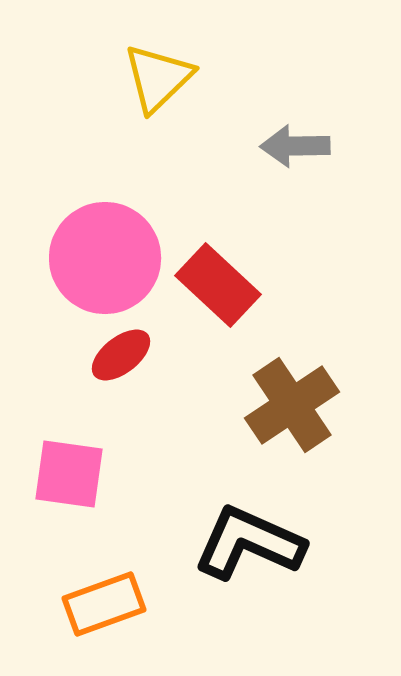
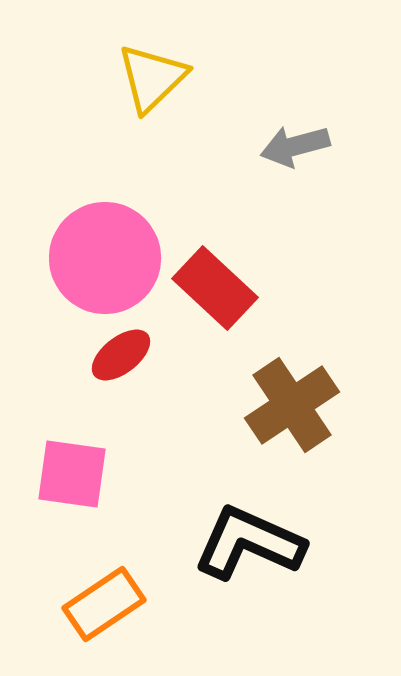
yellow triangle: moved 6 px left
gray arrow: rotated 14 degrees counterclockwise
red rectangle: moved 3 px left, 3 px down
pink square: moved 3 px right
orange rectangle: rotated 14 degrees counterclockwise
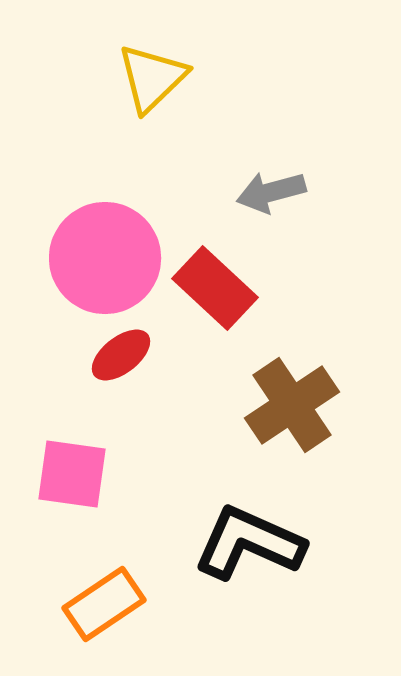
gray arrow: moved 24 px left, 46 px down
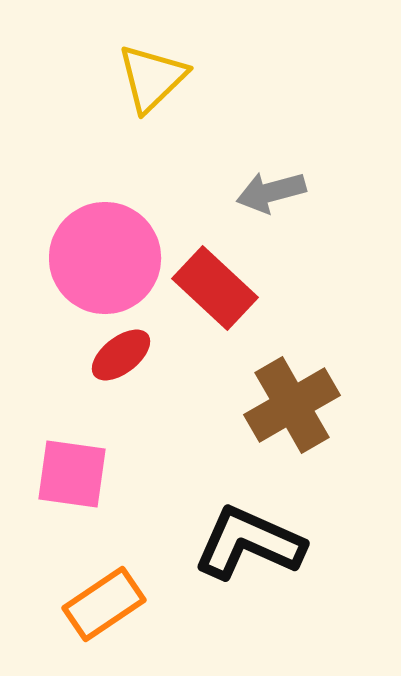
brown cross: rotated 4 degrees clockwise
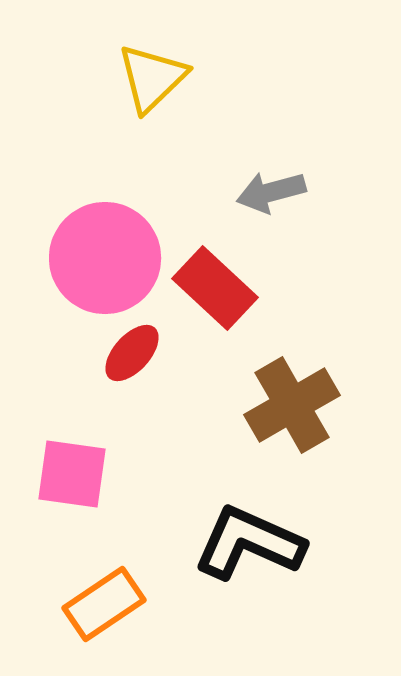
red ellipse: moved 11 px right, 2 px up; rotated 10 degrees counterclockwise
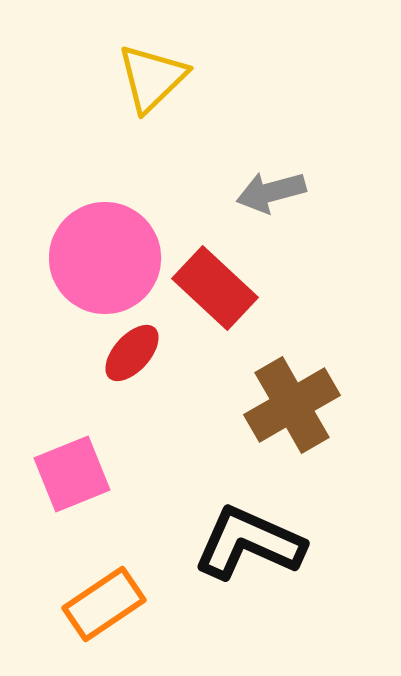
pink square: rotated 30 degrees counterclockwise
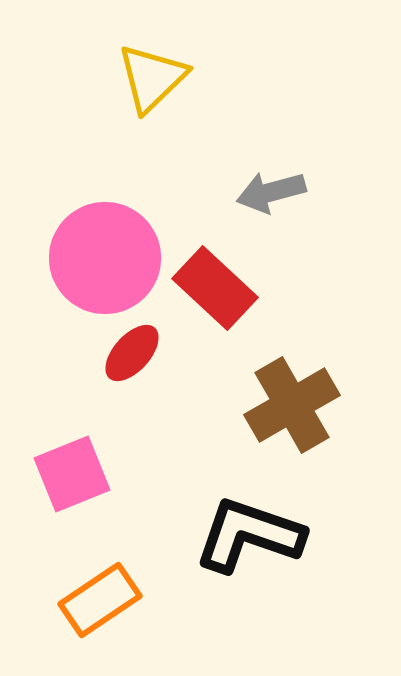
black L-shape: moved 8 px up; rotated 5 degrees counterclockwise
orange rectangle: moved 4 px left, 4 px up
